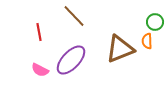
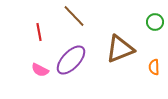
orange semicircle: moved 7 px right, 26 px down
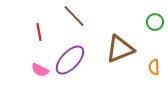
purple ellipse: moved 1 px left
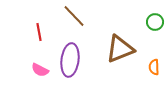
purple ellipse: rotated 36 degrees counterclockwise
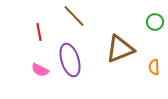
purple ellipse: rotated 24 degrees counterclockwise
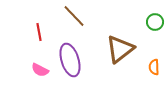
brown triangle: rotated 16 degrees counterclockwise
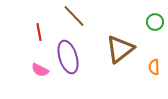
purple ellipse: moved 2 px left, 3 px up
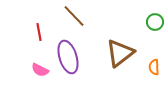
brown triangle: moved 4 px down
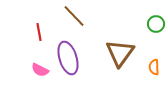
green circle: moved 1 px right, 2 px down
brown triangle: rotated 16 degrees counterclockwise
purple ellipse: moved 1 px down
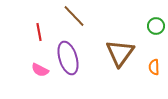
green circle: moved 2 px down
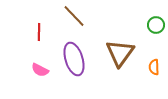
green circle: moved 1 px up
red line: rotated 12 degrees clockwise
purple ellipse: moved 6 px right, 1 px down
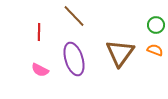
orange semicircle: moved 1 px right, 17 px up; rotated 112 degrees clockwise
